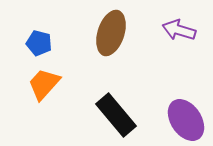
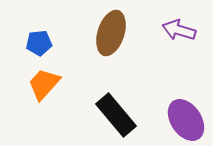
blue pentagon: rotated 20 degrees counterclockwise
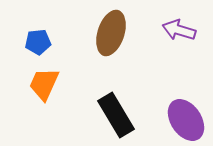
blue pentagon: moved 1 px left, 1 px up
orange trapezoid: rotated 18 degrees counterclockwise
black rectangle: rotated 9 degrees clockwise
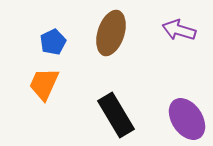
blue pentagon: moved 15 px right; rotated 20 degrees counterclockwise
purple ellipse: moved 1 px right, 1 px up
